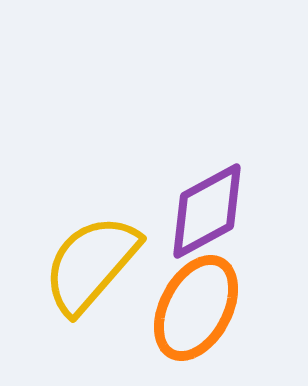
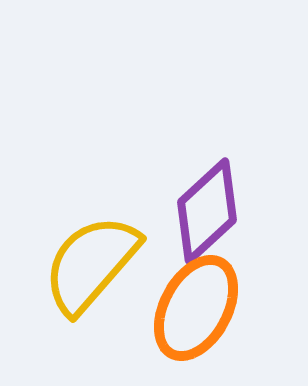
purple diamond: rotated 14 degrees counterclockwise
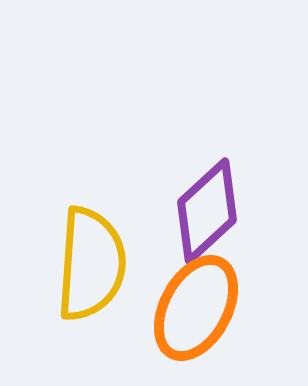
yellow semicircle: rotated 143 degrees clockwise
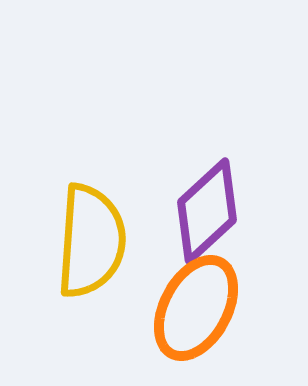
yellow semicircle: moved 23 px up
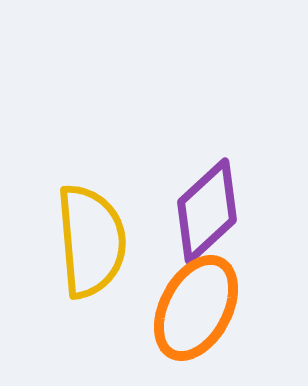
yellow semicircle: rotated 9 degrees counterclockwise
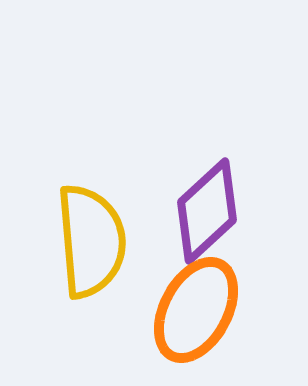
orange ellipse: moved 2 px down
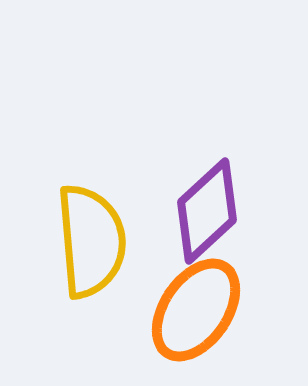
orange ellipse: rotated 6 degrees clockwise
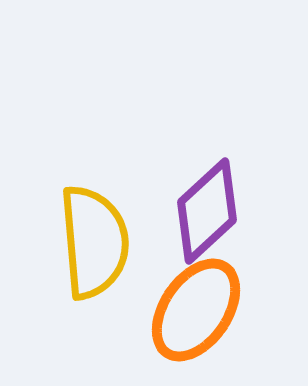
yellow semicircle: moved 3 px right, 1 px down
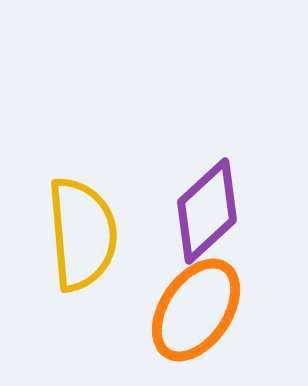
yellow semicircle: moved 12 px left, 8 px up
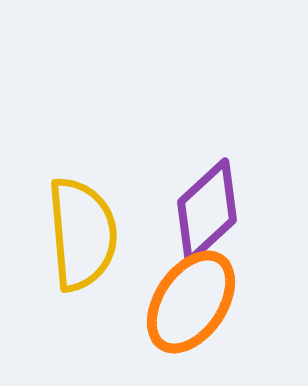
orange ellipse: moved 5 px left, 8 px up
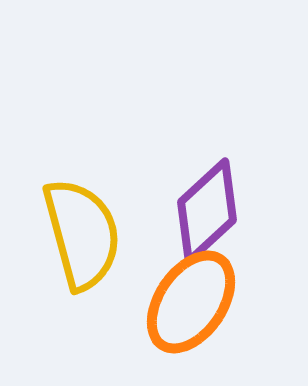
yellow semicircle: rotated 10 degrees counterclockwise
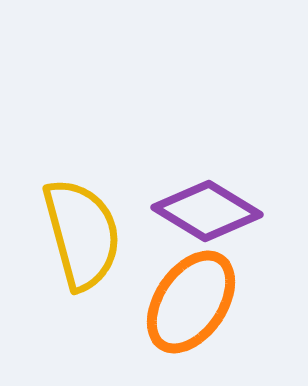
purple diamond: rotated 74 degrees clockwise
